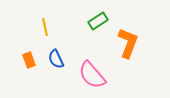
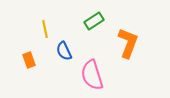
green rectangle: moved 4 px left
yellow line: moved 2 px down
blue semicircle: moved 8 px right, 8 px up
pink semicircle: rotated 24 degrees clockwise
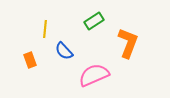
yellow line: rotated 18 degrees clockwise
blue semicircle: rotated 18 degrees counterclockwise
orange rectangle: moved 1 px right
pink semicircle: moved 2 px right; rotated 84 degrees clockwise
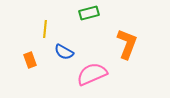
green rectangle: moved 5 px left, 8 px up; rotated 18 degrees clockwise
orange L-shape: moved 1 px left, 1 px down
blue semicircle: moved 1 px down; rotated 18 degrees counterclockwise
pink semicircle: moved 2 px left, 1 px up
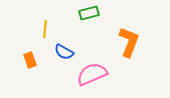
orange L-shape: moved 2 px right, 2 px up
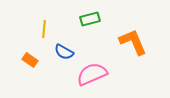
green rectangle: moved 1 px right, 6 px down
yellow line: moved 1 px left
orange L-shape: moved 4 px right; rotated 44 degrees counterclockwise
orange rectangle: rotated 35 degrees counterclockwise
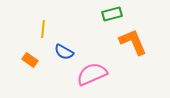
green rectangle: moved 22 px right, 5 px up
yellow line: moved 1 px left
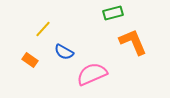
green rectangle: moved 1 px right, 1 px up
yellow line: rotated 36 degrees clockwise
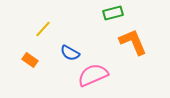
blue semicircle: moved 6 px right, 1 px down
pink semicircle: moved 1 px right, 1 px down
